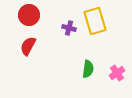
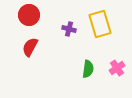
yellow rectangle: moved 5 px right, 3 px down
purple cross: moved 1 px down
red semicircle: moved 2 px right, 1 px down
pink cross: moved 5 px up
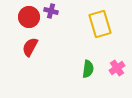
red circle: moved 2 px down
purple cross: moved 18 px left, 18 px up
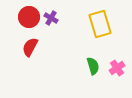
purple cross: moved 7 px down; rotated 16 degrees clockwise
green semicircle: moved 5 px right, 3 px up; rotated 24 degrees counterclockwise
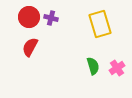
purple cross: rotated 16 degrees counterclockwise
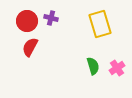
red circle: moved 2 px left, 4 px down
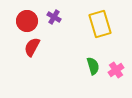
purple cross: moved 3 px right, 1 px up; rotated 16 degrees clockwise
red semicircle: moved 2 px right
pink cross: moved 1 px left, 2 px down
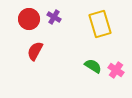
red circle: moved 2 px right, 2 px up
red semicircle: moved 3 px right, 4 px down
green semicircle: rotated 42 degrees counterclockwise
pink cross: rotated 21 degrees counterclockwise
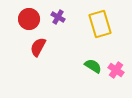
purple cross: moved 4 px right
red semicircle: moved 3 px right, 4 px up
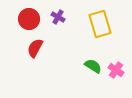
red semicircle: moved 3 px left, 1 px down
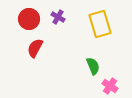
green semicircle: rotated 36 degrees clockwise
pink cross: moved 6 px left, 16 px down
